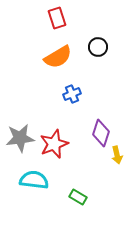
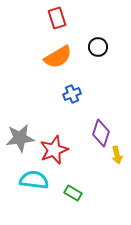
red star: moved 6 px down
green rectangle: moved 5 px left, 4 px up
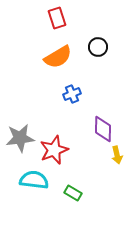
purple diamond: moved 2 px right, 4 px up; rotated 16 degrees counterclockwise
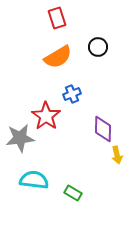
red star: moved 8 px left, 34 px up; rotated 16 degrees counterclockwise
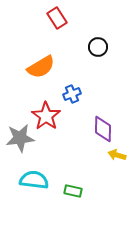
red rectangle: rotated 15 degrees counterclockwise
orange semicircle: moved 17 px left, 10 px down
yellow arrow: rotated 120 degrees clockwise
green rectangle: moved 2 px up; rotated 18 degrees counterclockwise
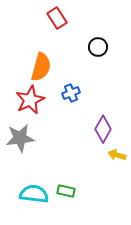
orange semicircle: rotated 44 degrees counterclockwise
blue cross: moved 1 px left, 1 px up
red star: moved 16 px left, 16 px up; rotated 12 degrees clockwise
purple diamond: rotated 28 degrees clockwise
cyan semicircle: moved 14 px down
green rectangle: moved 7 px left
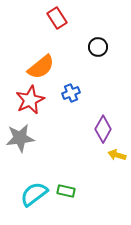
orange semicircle: rotated 36 degrees clockwise
cyan semicircle: rotated 44 degrees counterclockwise
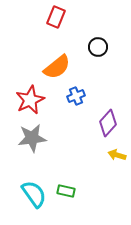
red rectangle: moved 1 px left, 1 px up; rotated 55 degrees clockwise
orange semicircle: moved 16 px right
blue cross: moved 5 px right, 3 px down
purple diamond: moved 5 px right, 6 px up; rotated 12 degrees clockwise
gray star: moved 12 px right
cyan semicircle: rotated 92 degrees clockwise
